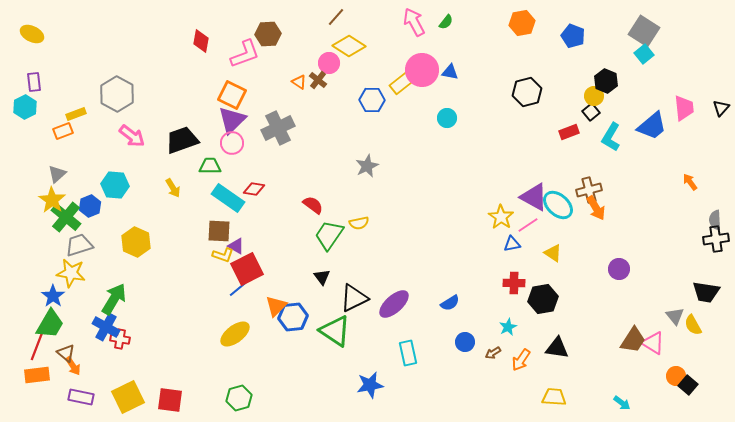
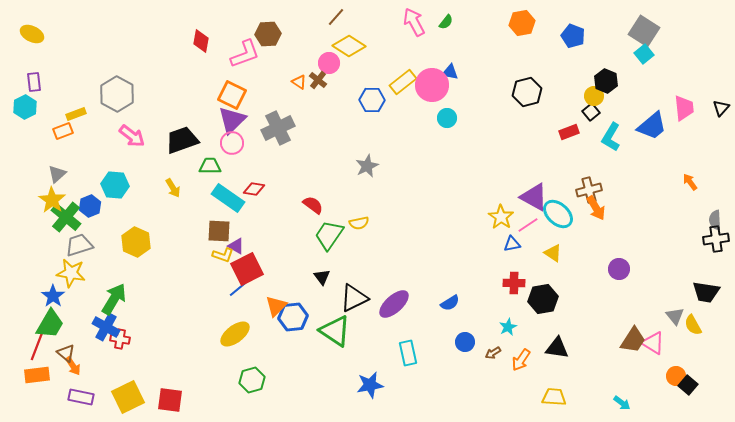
pink circle at (422, 70): moved 10 px right, 15 px down
cyan ellipse at (558, 205): moved 9 px down
green hexagon at (239, 398): moved 13 px right, 18 px up
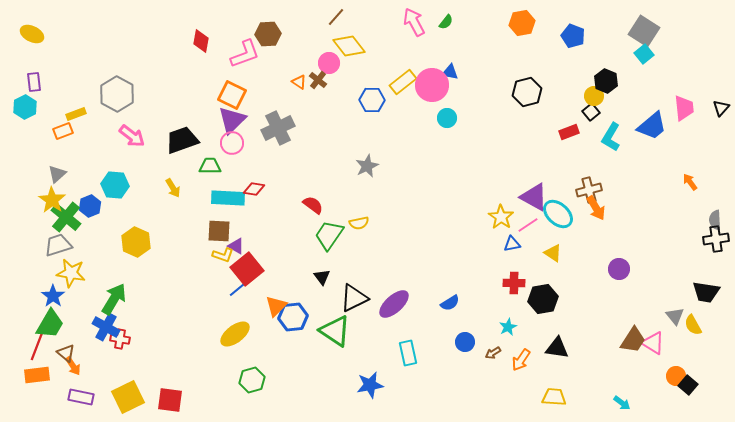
yellow diamond at (349, 46): rotated 20 degrees clockwise
cyan rectangle at (228, 198): rotated 32 degrees counterclockwise
gray trapezoid at (79, 245): moved 21 px left
red square at (247, 269): rotated 12 degrees counterclockwise
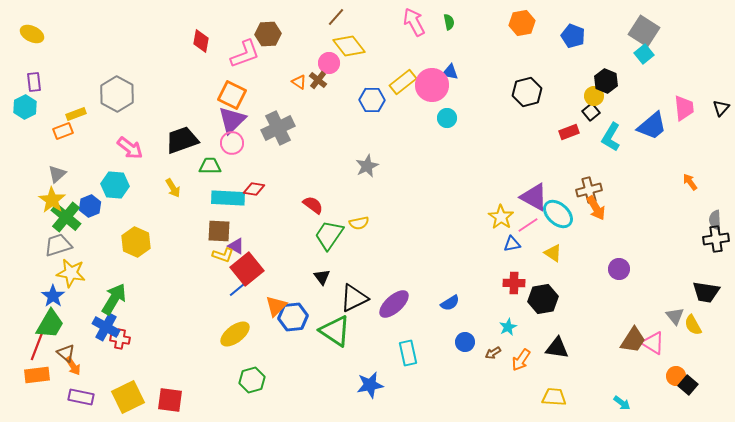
green semicircle at (446, 22): moved 3 px right; rotated 49 degrees counterclockwise
pink arrow at (132, 136): moved 2 px left, 12 px down
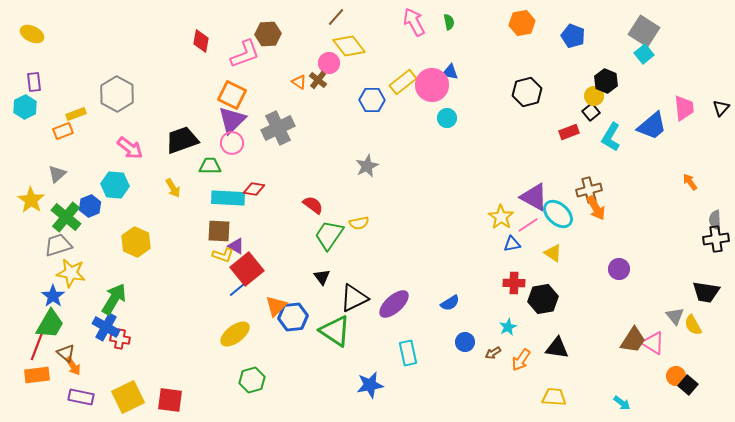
yellow star at (52, 200): moved 21 px left
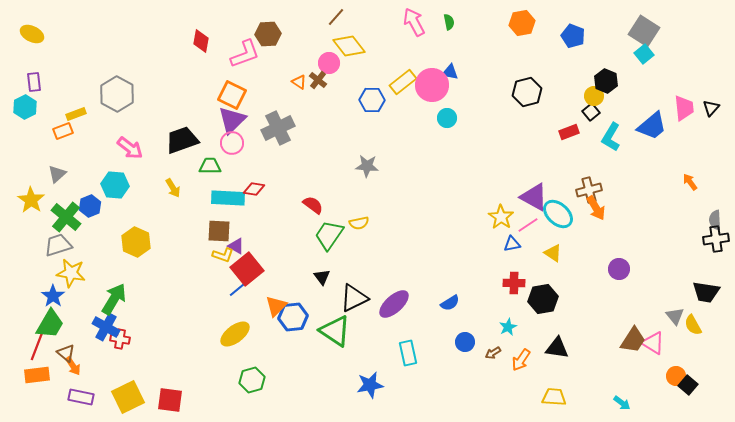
black triangle at (721, 108): moved 10 px left
gray star at (367, 166): rotated 30 degrees clockwise
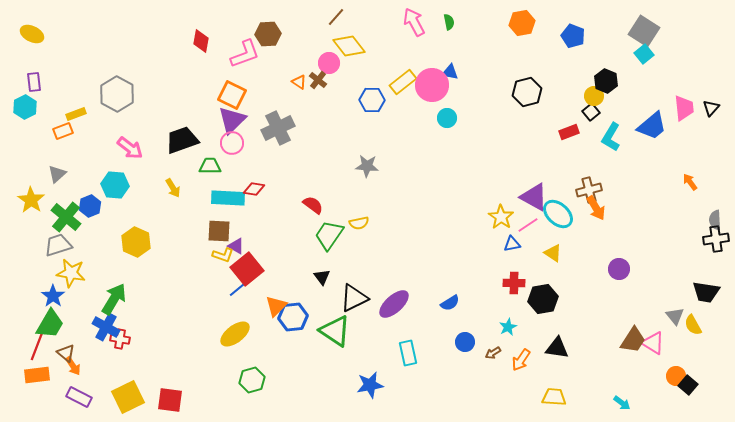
purple rectangle at (81, 397): moved 2 px left; rotated 15 degrees clockwise
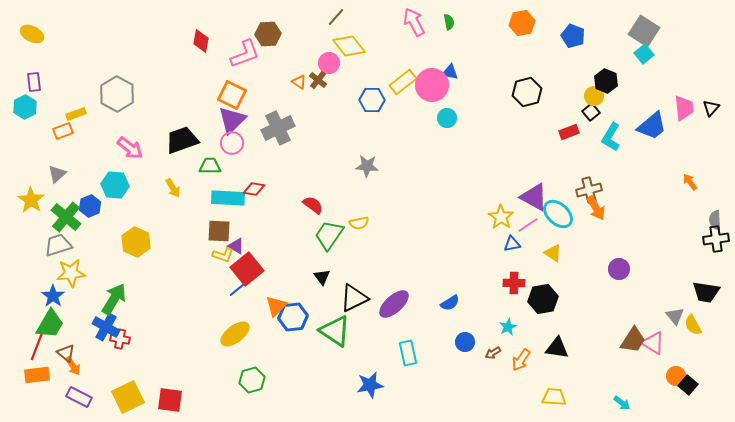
yellow star at (71, 273): rotated 16 degrees counterclockwise
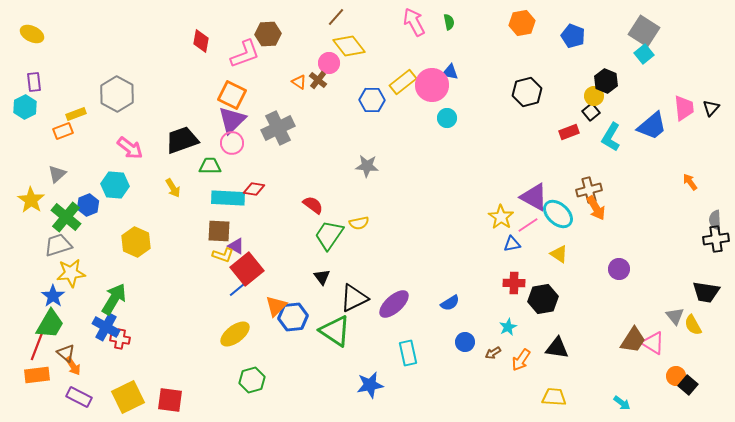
blue hexagon at (90, 206): moved 2 px left, 1 px up
yellow triangle at (553, 253): moved 6 px right, 1 px down
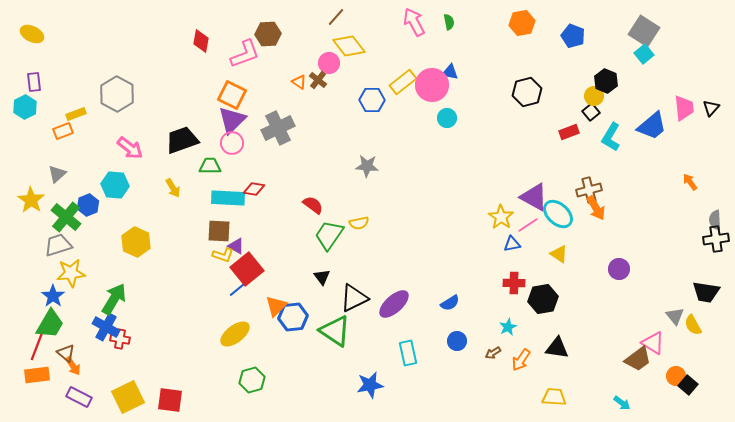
brown trapezoid at (633, 340): moved 5 px right, 19 px down; rotated 20 degrees clockwise
blue circle at (465, 342): moved 8 px left, 1 px up
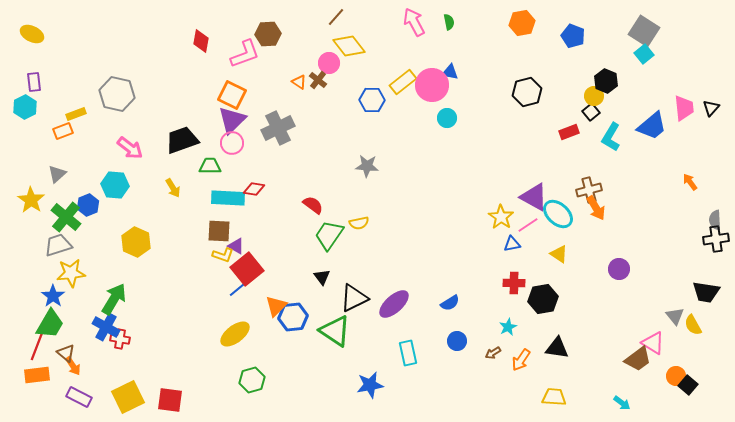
gray hexagon at (117, 94): rotated 16 degrees counterclockwise
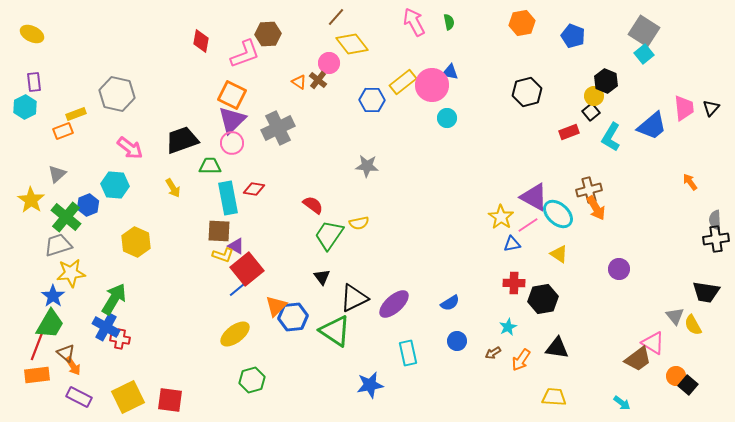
yellow diamond at (349, 46): moved 3 px right, 2 px up
cyan rectangle at (228, 198): rotated 76 degrees clockwise
